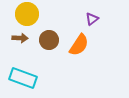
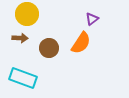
brown circle: moved 8 px down
orange semicircle: moved 2 px right, 2 px up
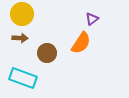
yellow circle: moved 5 px left
brown circle: moved 2 px left, 5 px down
